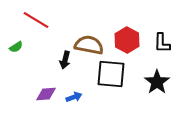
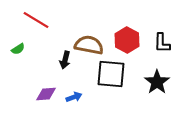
green semicircle: moved 2 px right, 2 px down
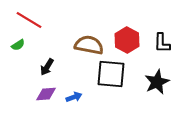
red line: moved 7 px left
green semicircle: moved 4 px up
black arrow: moved 18 px left, 7 px down; rotated 18 degrees clockwise
black star: rotated 10 degrees clockwise
